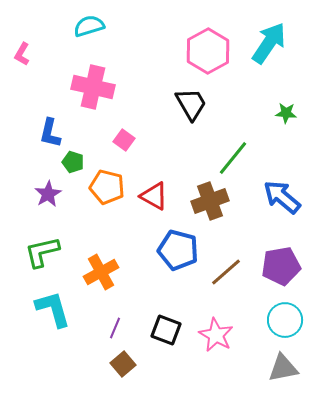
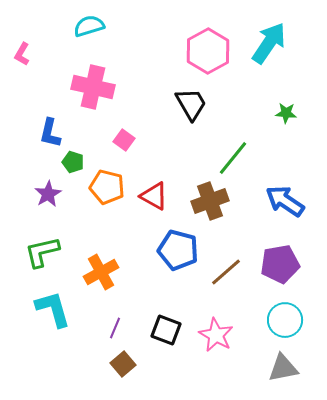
blue arrow: moved 3 px right, 4 px down; rotated 6 degrees counterclockwise
purple pentagon: moved 1 px left, 2 px up
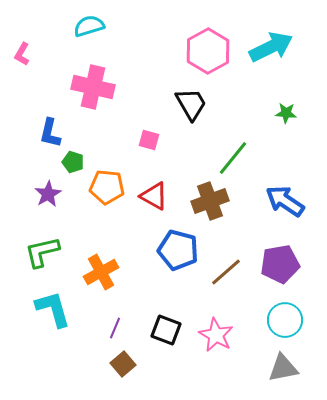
cyan arrow: moved 2 px right, 4 px down; rotated 30 degrees clockwise
pink square: moved 25 px right; rotated 20 degrees counterclockwise
orange pentagon: rotated 8 degrees counterclockwise
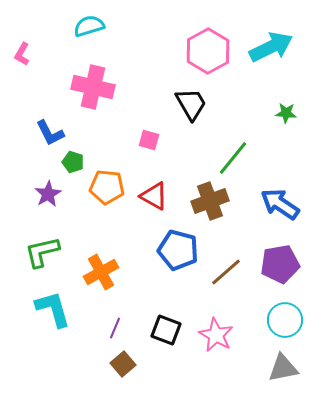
blue L-shape: rotated 40 degrees counterclockwise
blue arrow: moved 5 px left, 3 px down
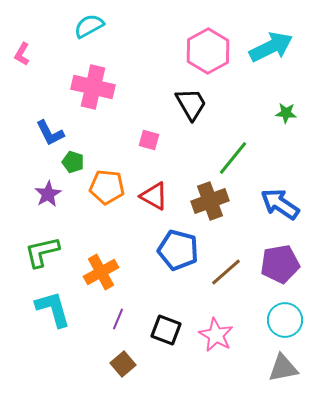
cyan semicircle: rotated 12 degrees counterclockwise
purple line: moved 3 px right, 9 px up
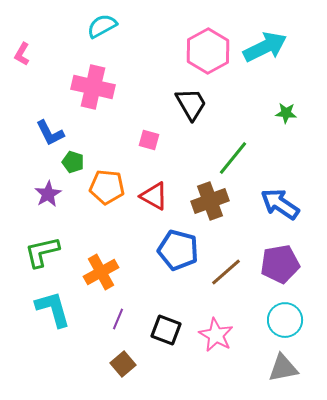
cyan semicircle: moved 13 px right
cyan arrow: moved 6 px left
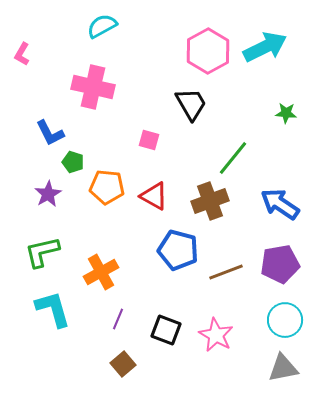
brown line: rotated 20 degrees clockwise
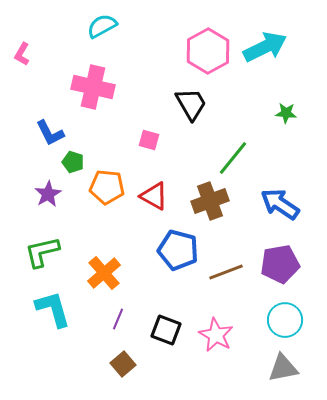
orange cross: moved 3 px right, 1 px down; rotated 12 degrees counterclockwise
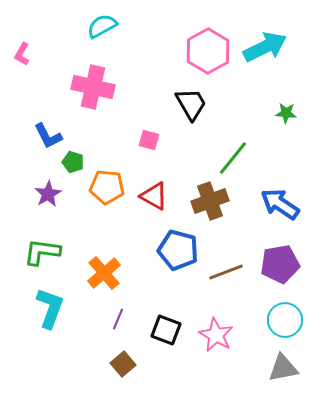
blue L-shape: moved 2 px left, 3 px down
green L-shape: rotated 21 degrees clockwise
cyan L-shape: moved 3 px left, 1 px up; rotated 36 degrees clockwise
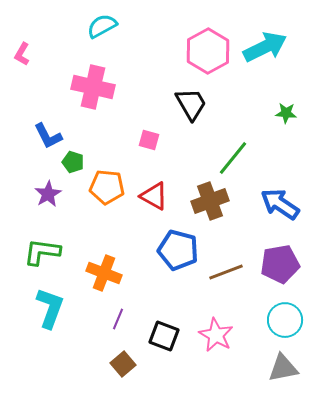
orange cross: rotated 28 degrees counterclockwise
black square: moved 2 px left, 6 px down
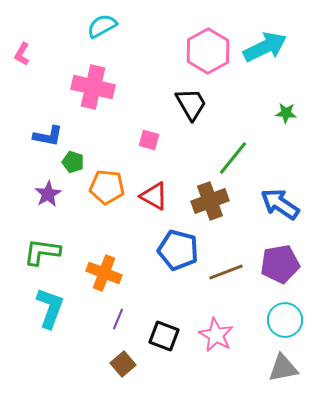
blue L-shape: rotated 52 degrees counterclockwise
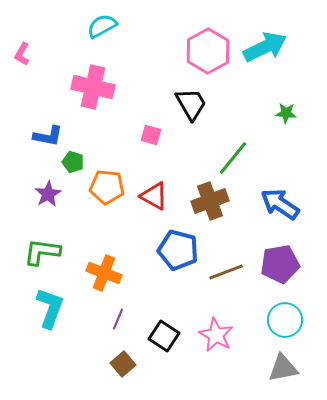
pink square: moved 2 px right, 5 px up
black square: rotated 12 degrees clockwise
